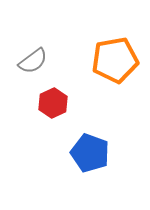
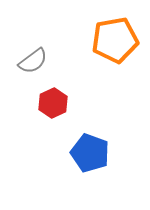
orange pentagon: moved 20 px up
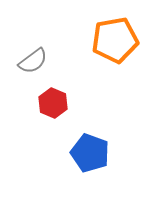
red hexagon: rotated 12 degrees counterclockwise
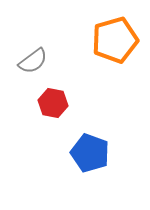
orange pentagon: rotated 6 degrees counterclockwise
red hexagon: rotated 12 degrees counterclockwise
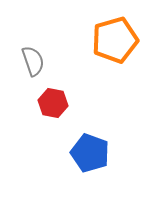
gray semicircle: rotated 72 degrees counterclockwise
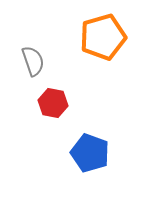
orange pentagon: moved 12 px left, 3 px up
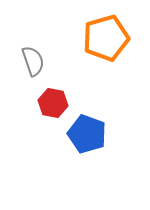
orange pentagon: moved 3 px right, 1 px down
blue pentagon: moved 3 px left, 19 px up
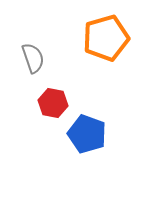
gray semicircle: moved 3 px up
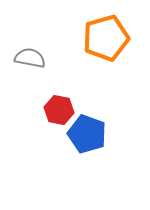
gray semicircle: moved 3 px left; rotated 60 degrees counterclockwise
red hexagon: moved 6 px right, 7 px down
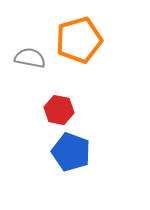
orange pentagon: moved 27 px left, 2 px down
blue pentagon: moved 16 px left, 18 px down
